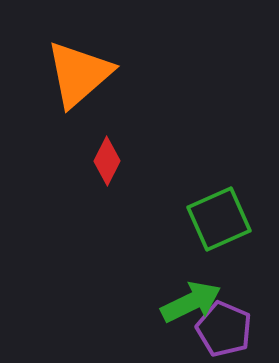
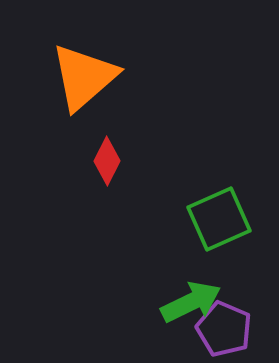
orange triangle: moved 5 px right, 3 px down
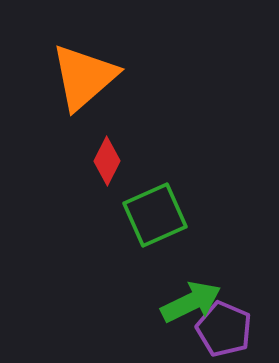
green square: moved 64 px left, 4 px up
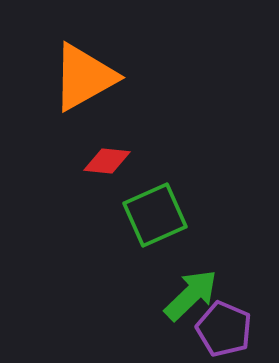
orange triangle: rotated 12 degrees clockwise
red diamond: rotated 69 degrees clockwise
green arrow: moved 7 px up; rotated 18 degrees counterclockwise
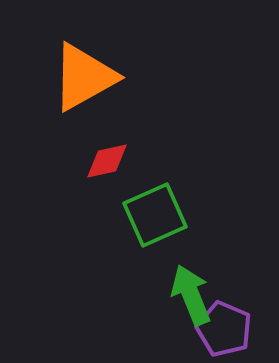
red diamond: rotated 18 degrees counterclockwise
green arrow: rotated 68 degrees counterclockwise
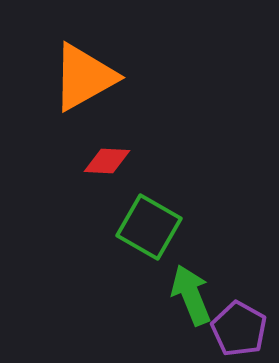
red diamond: rotated 15 degrees clockwise
green square: moved 6 px left, 12 px down; rotated 36 degrees counterclockwise
purple pentagon: moved 15 px right; rotated 6 degrees clockwise
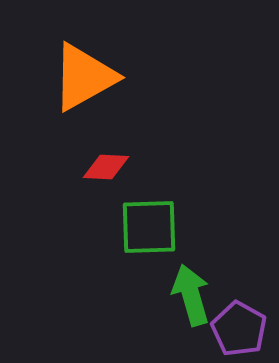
red diamond: moved 1 px left, 6 px down
green square: rotated 32 degrees counterclockwise
green arrow: rotated 6 degrees clockwise
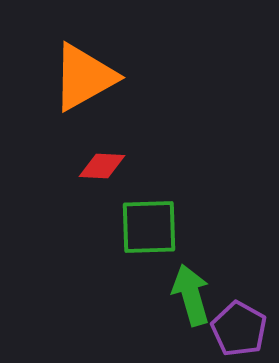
red diamond: moved 4 px left, 1 px up
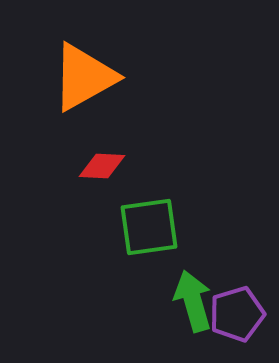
green square: rotated 6 degrees counterclockwise
green arrow: moved 2 px right, 6 px down
purple pentagon: moved 2 px left, 15 px up; rotated 26 degrees clockwise
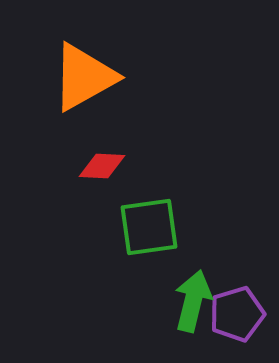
green arrow: rotated 30 degrees clockwise
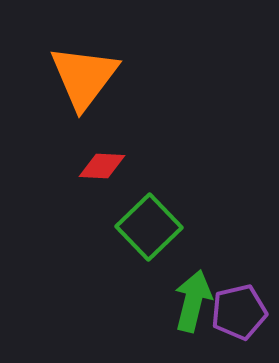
orange triangle: rotated 24 degrees counterclockwise
green square: rotated 36 degrees counterclockwise
purple pentagon: moved 2 px right, 2 px up; rotated 4 degrees clockwise
